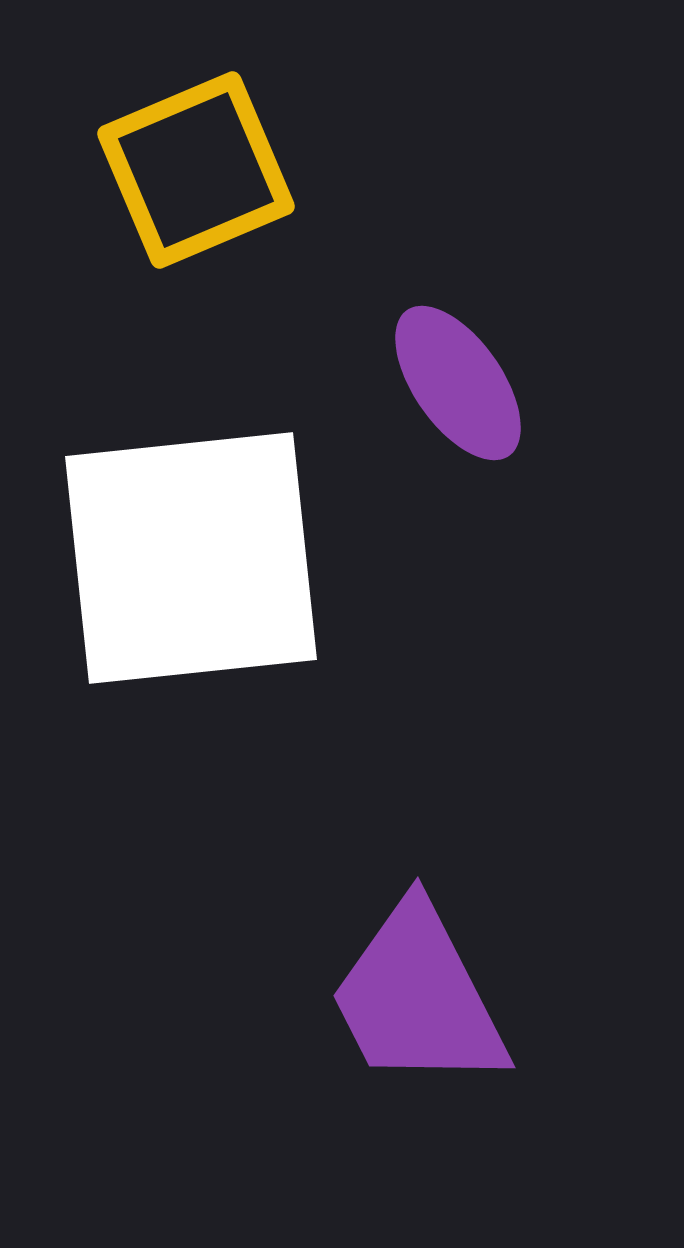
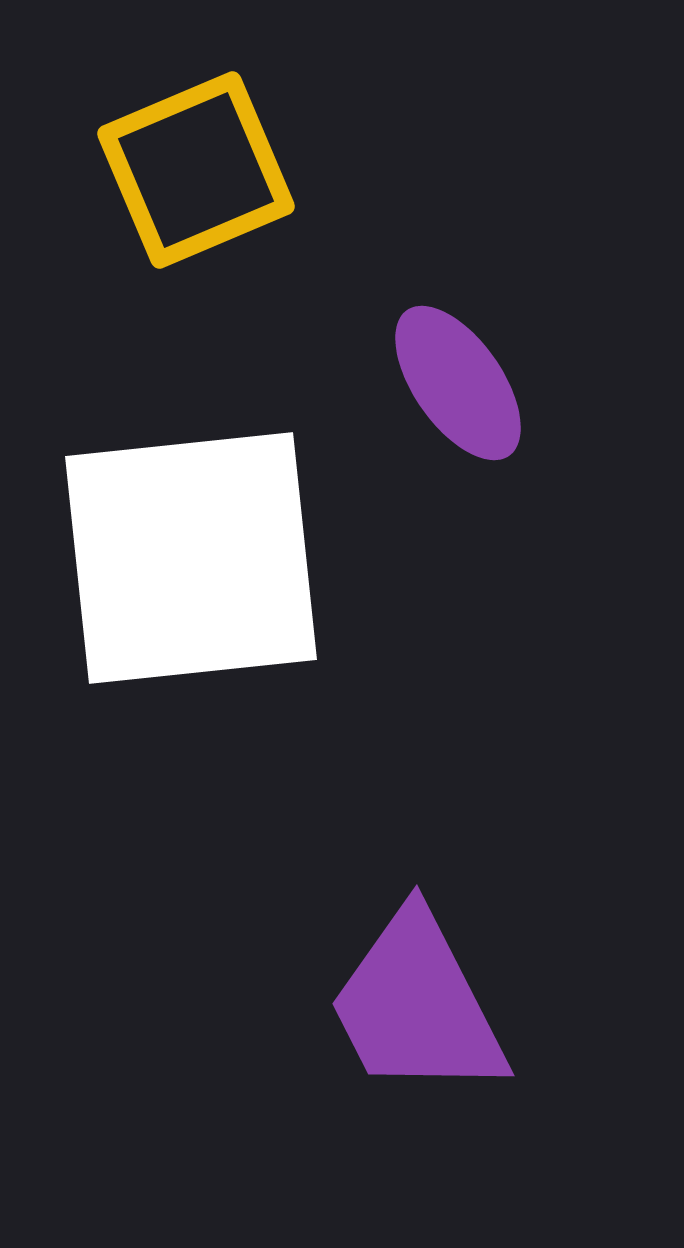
purple trapezoid: moved 1 px left, 8 px down
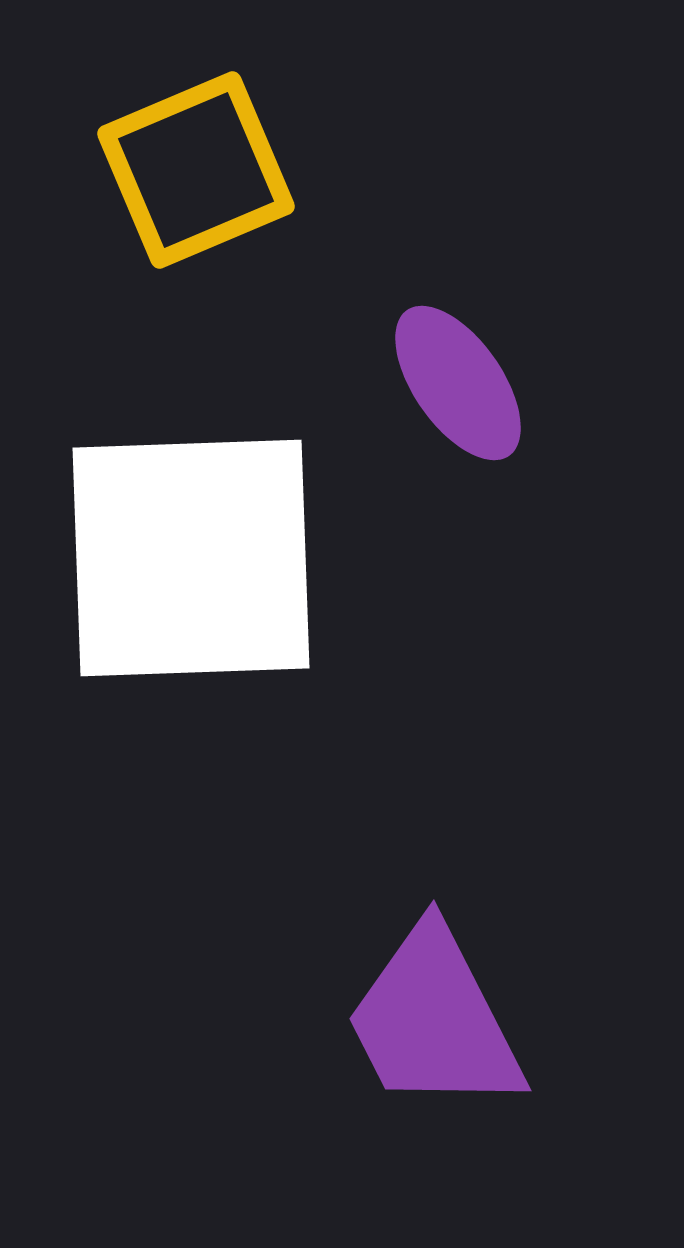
white square: rotated 4 degrees clockwise
purple trapezoid: moved 17 px right, 15 px down
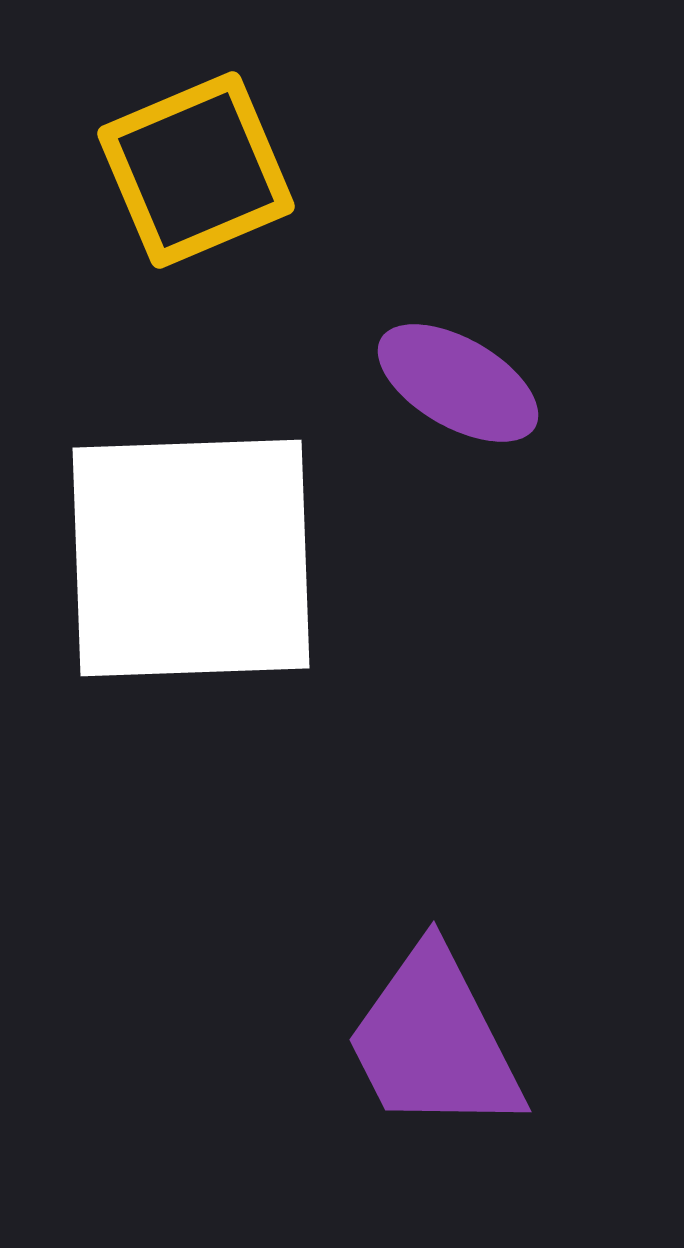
purple ellipse: rotated 25 degrees counterclockwise
purple trapezoid: moved 21 px down
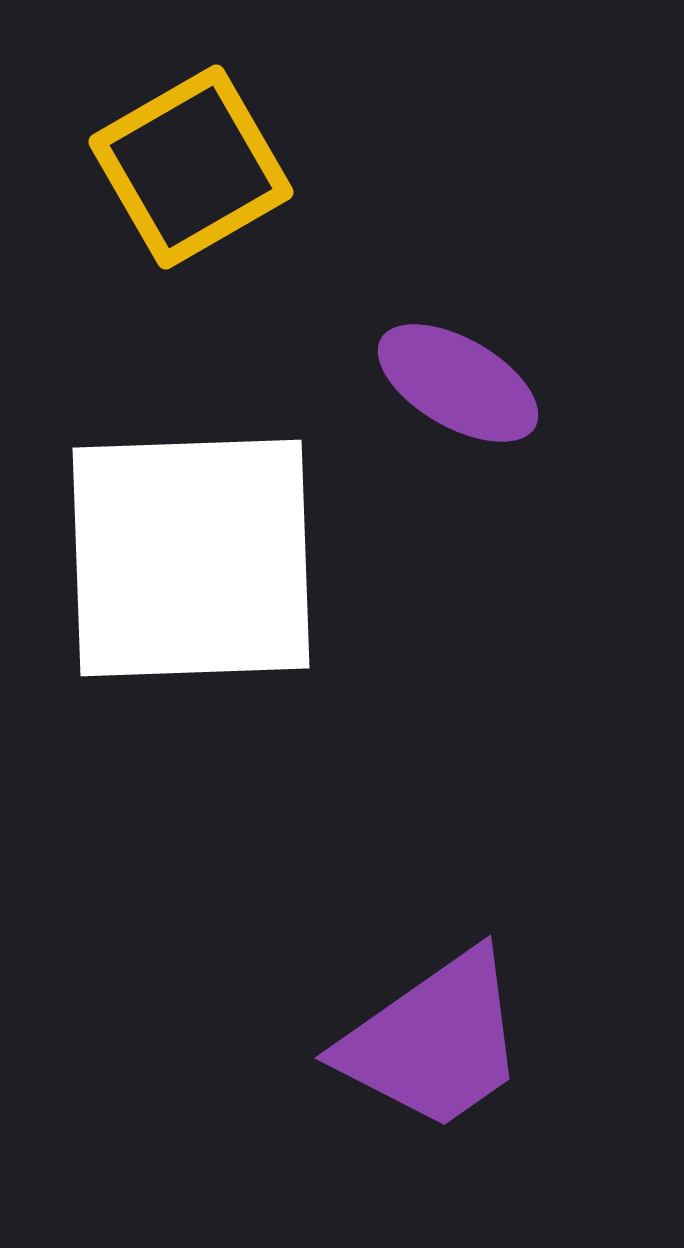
yellow square: moved 5 px left, 3 px up; rotated 7 degrees counterclockwise
purple trapezoid: rotated 98 degrees counterclockwise
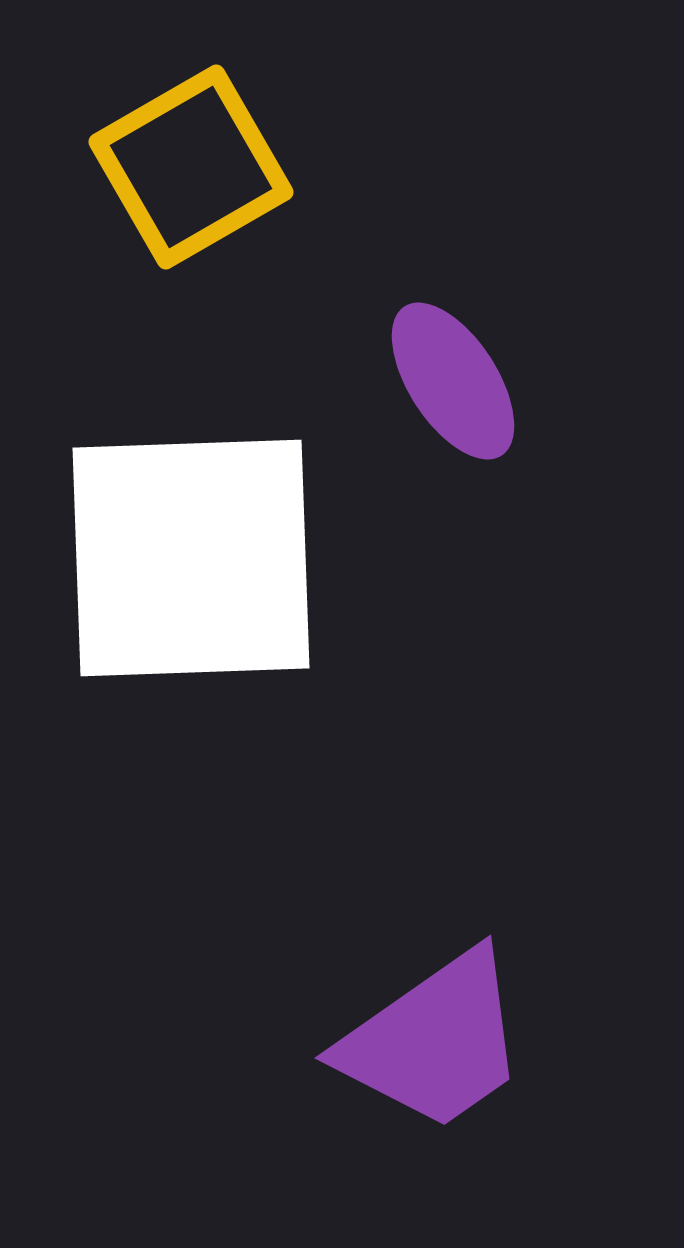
purple ellipse: moved 5 px left, 2 px up; rotated 27 degrees clockwise
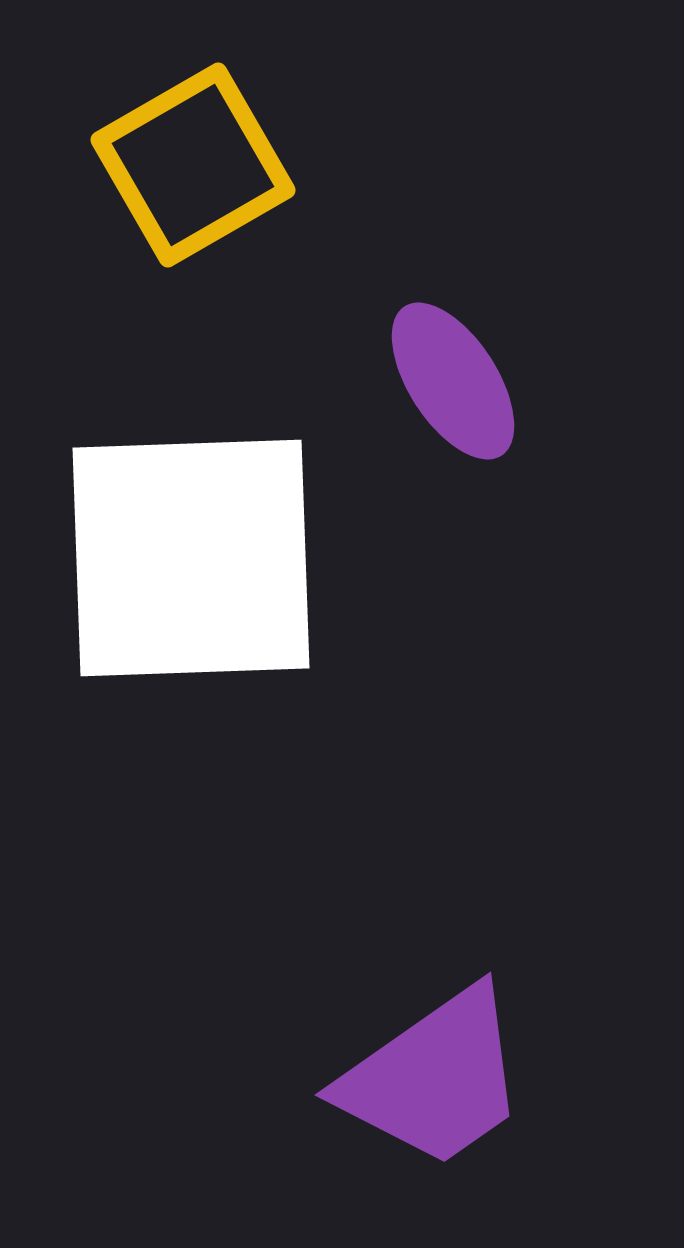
yellow square: moved 2 px right, 2 px up
purple trapezoid: moved 37 px down
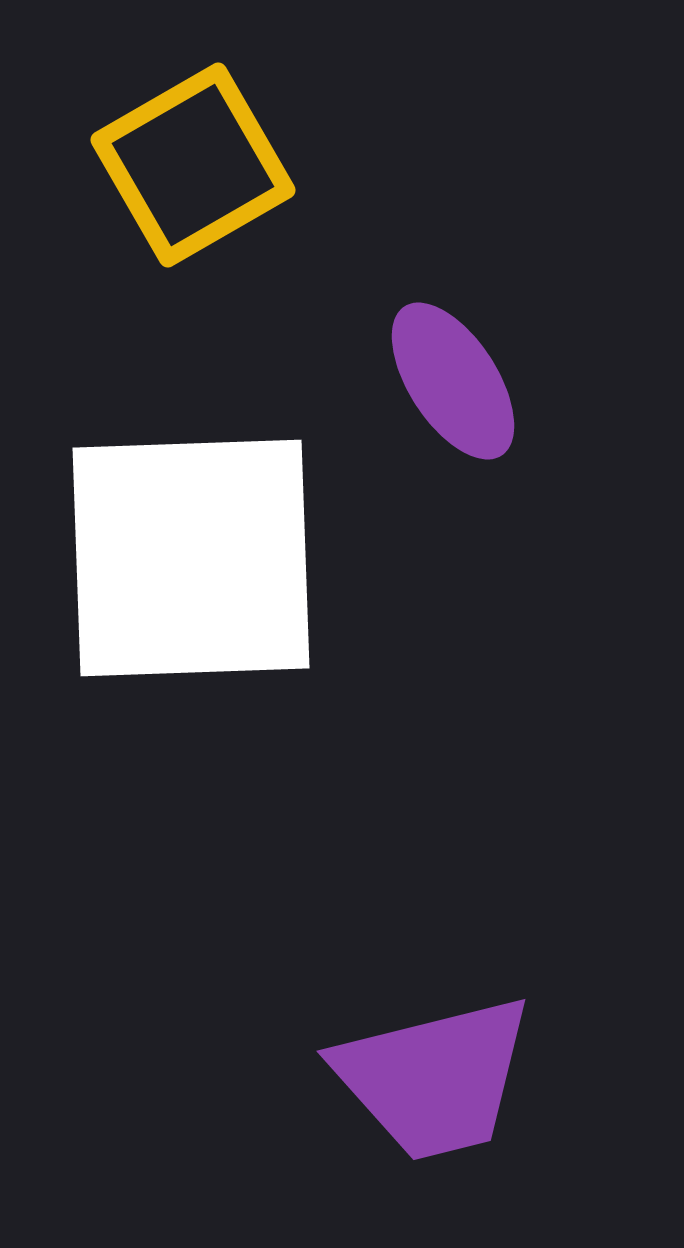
purple trapezoid: rotated 21 degrees clockwise
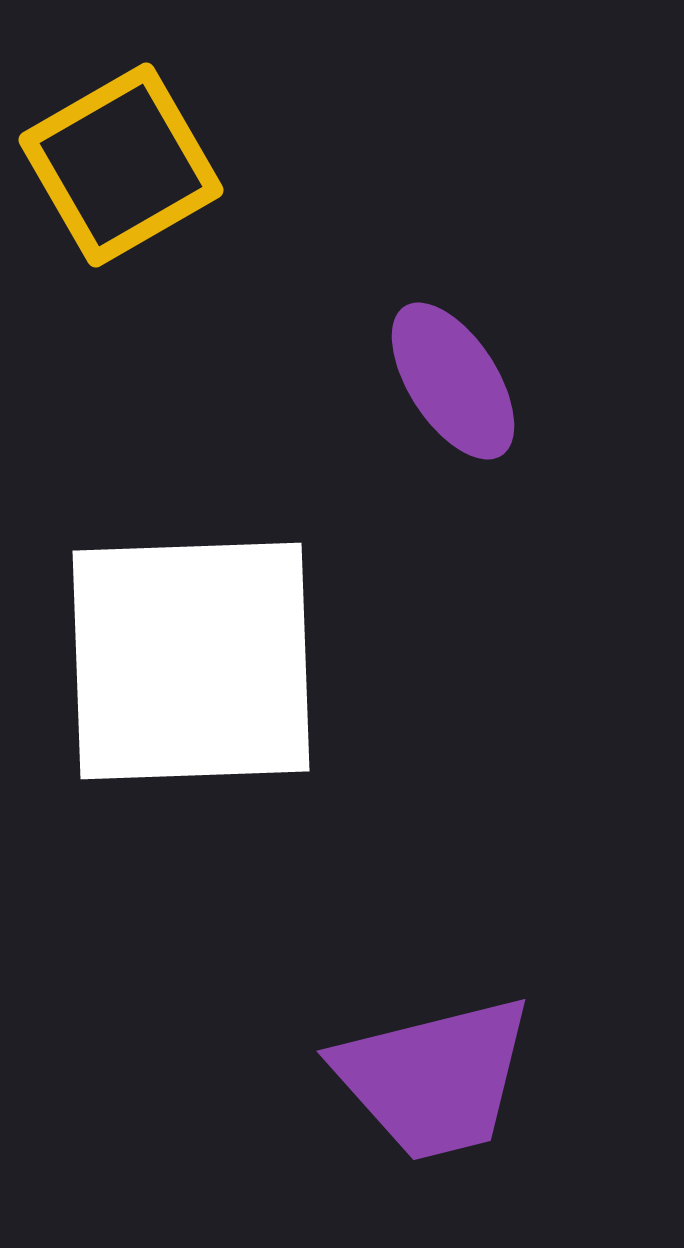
yellow square: moved 72 px left
white square: moved 103 px down
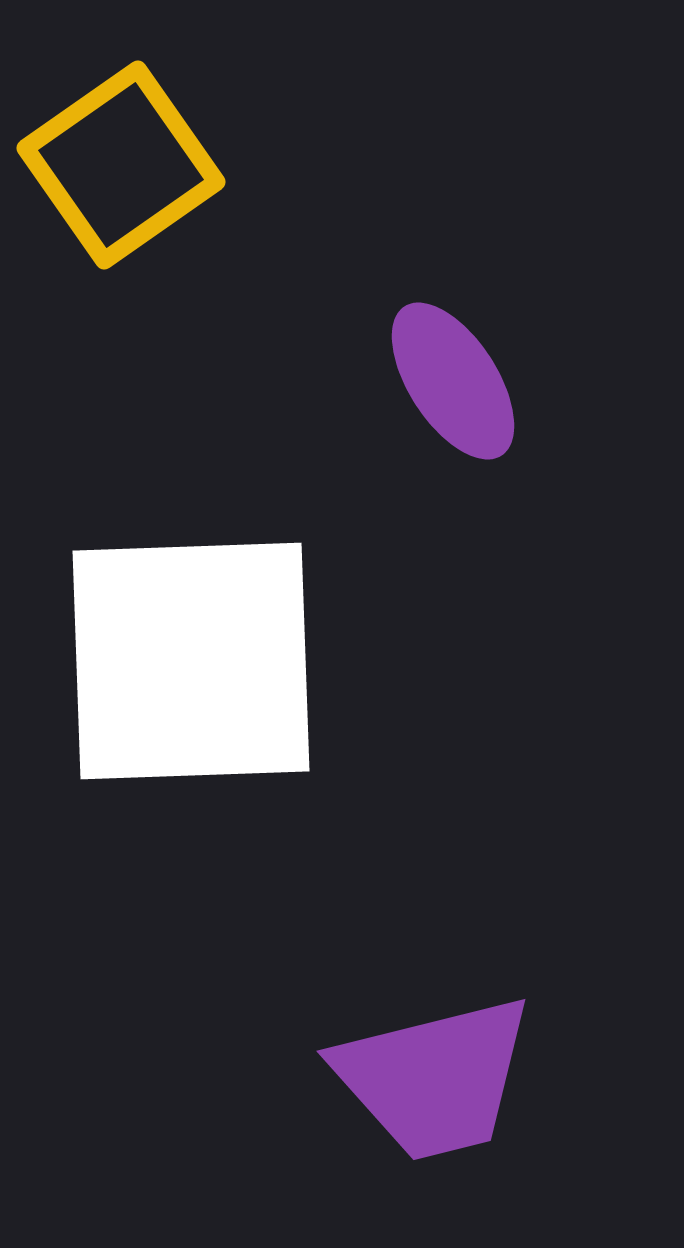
yellow square: rotated 5 degrees counterclockwise
